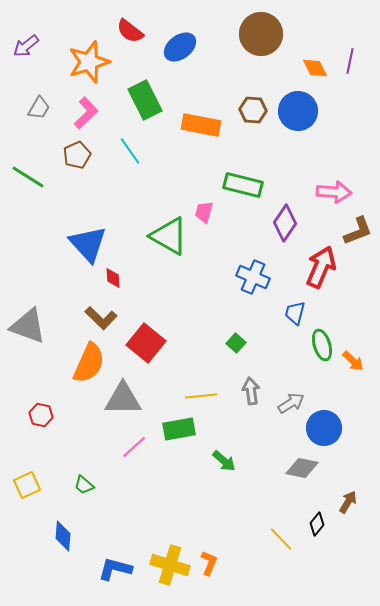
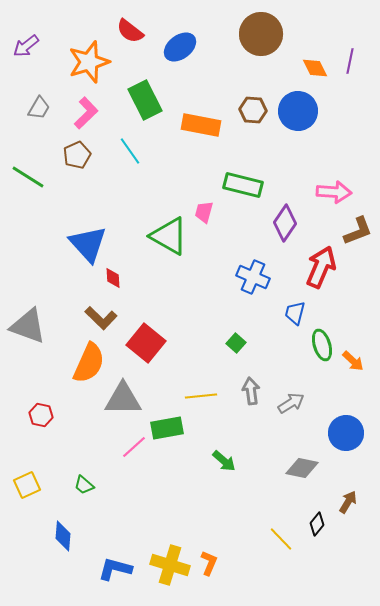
blue circle at (324, 428): moved 22 px right, 5 px down
green rectangle at (179, 429): moved 12 px left, 1 px up
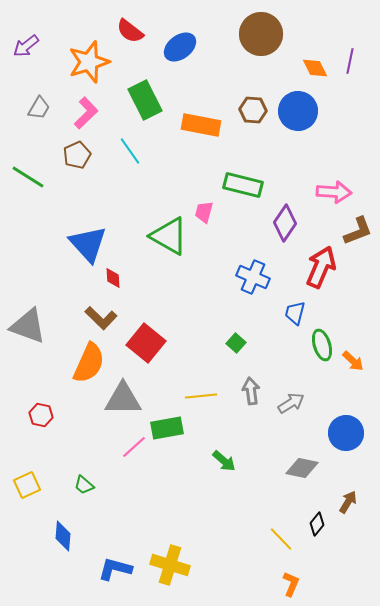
orange L-shape at (209, 563): moved 82 px right, 21 px down
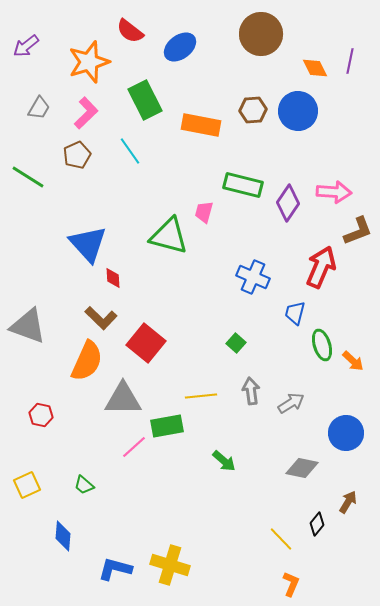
brown hexagon at (253, 110): rotated 8 degrees counterclockwise
purple diamond at (285, 223): moved 3 px right, 20 px up
green triangle at (169, 236): rotated 15 degrees counterclockwise
orange semicircle at (89, 363): moved 2 px left, 2 px up
green rectangle at (167, 428): moved 2 px up
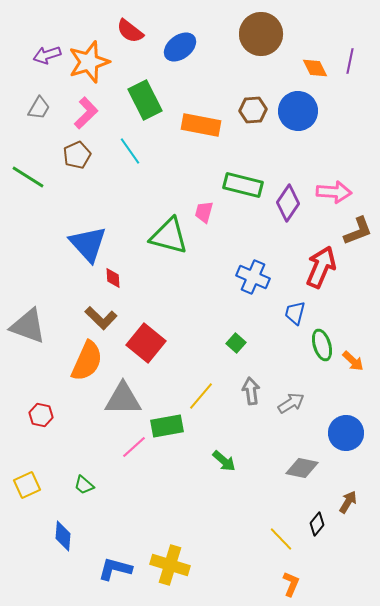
purple arrow at (26, 46): moved 21 px right, 9 px down; rotated 20 degrees clockwise
yellow line at (201, 396): rotated 44 degrees counterclockwise
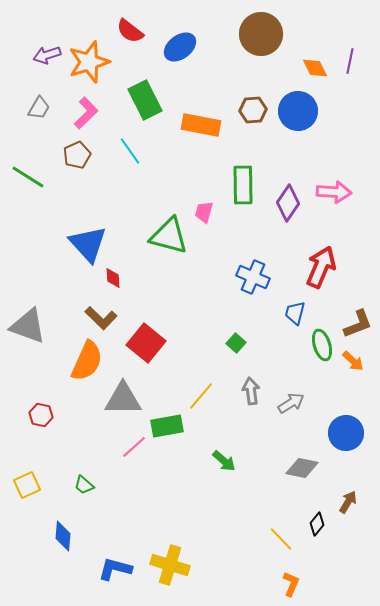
green rectangle at (243, 185): rotated 75 degrees clockwise
brown L-shape at (358, 231): moved 93 px down
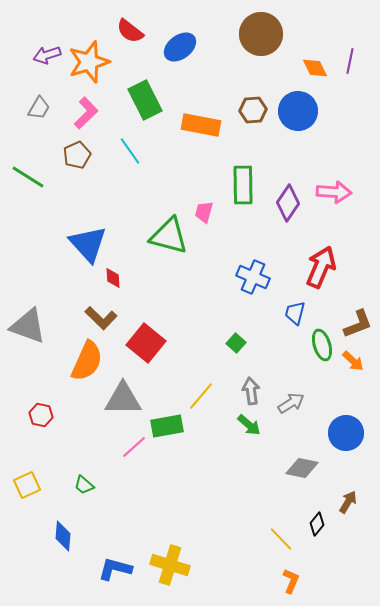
green arrow at (224, 461): moved 25 px right, 36 px up
orange L-shape at (291, 584): moved 3 px up
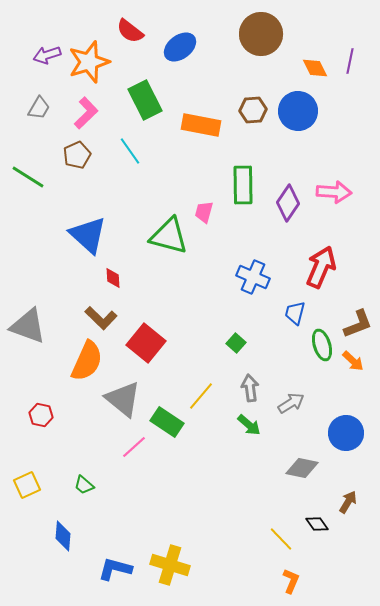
blue triangle at (88, 244): moved 9 px up; rotated 6 degrees counterclockwise
gray arrow at (251, 391): moved 1 px left, 3 px up
gray triangle at (123, 399): rotated 39 degrees clockwise
green rectangle at (167, 426): moved 4 px up; rotated 44 degrees clockwise
black diamond at (317, 524): rotated 75 degrees counterclockwise
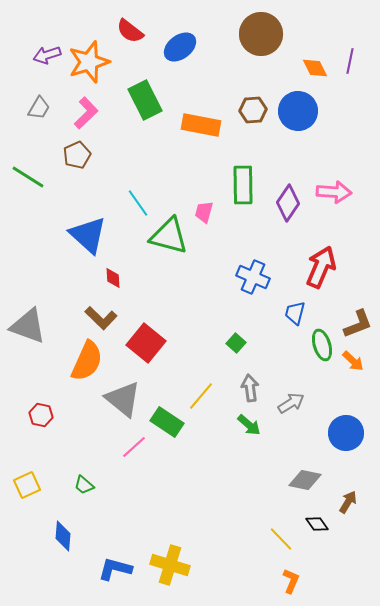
cyan line at (130, 151): moved 8 px right, 52 px down
gray diamond at (302, 468): moved 3 px right, 12 px down
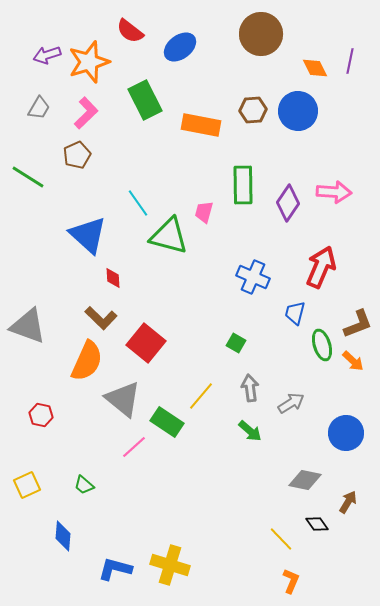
green square at (236, 343): rotated 12 degrees counterclockwise
green arrow at (249, 425): moved 1 px right, 6 px down
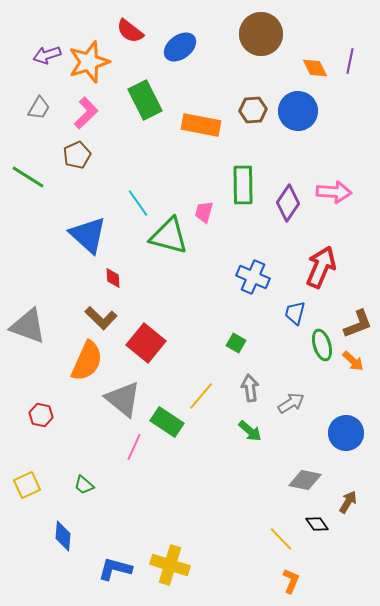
pink line at (134, 447): rotated 24 degrees counterclockwise
